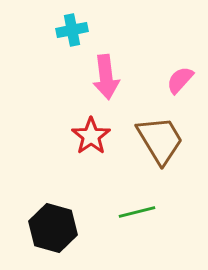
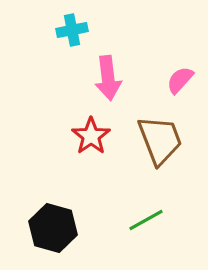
pink arrow: moved 2 px right, 1 px down
brown trapezoid: rotated 10 degrees clockwise
green line: moved 9 px right, 8 px down; rotated 15 degrees counterclockwise
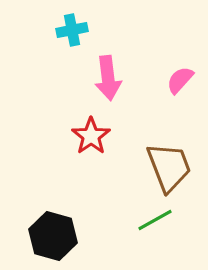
brown trapezoid: moved 9 px right, 27 px down
green line: moved 9 px right
black hexagon: moved 8 px down
